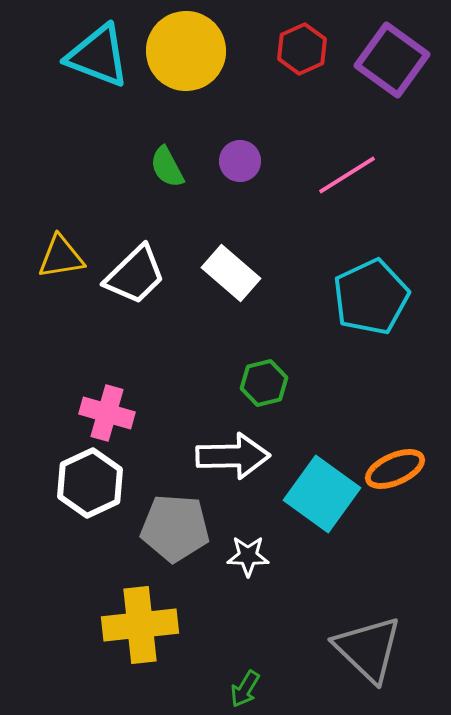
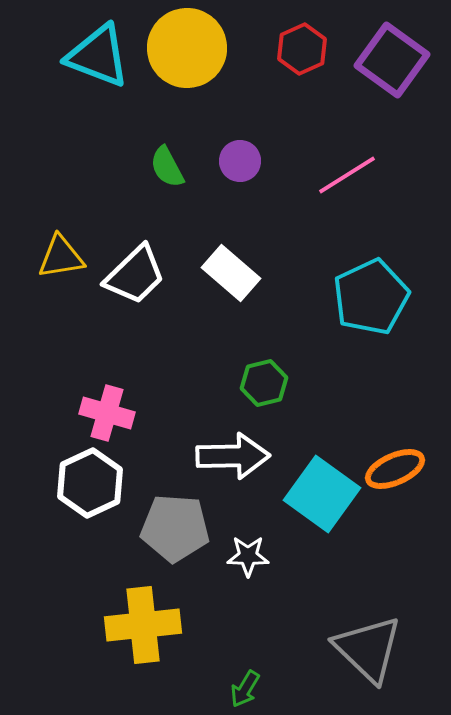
yellow circle: moved 1 px right, 3 px up
yellow cross: moved 3 px right
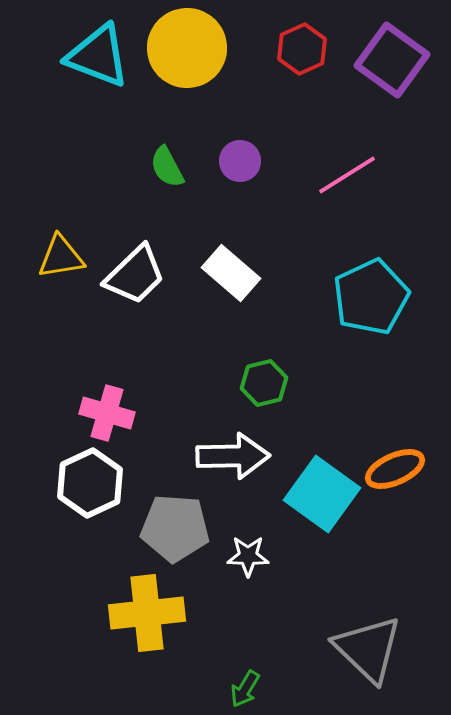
yellow cross: moved 4 px right, 12 px up
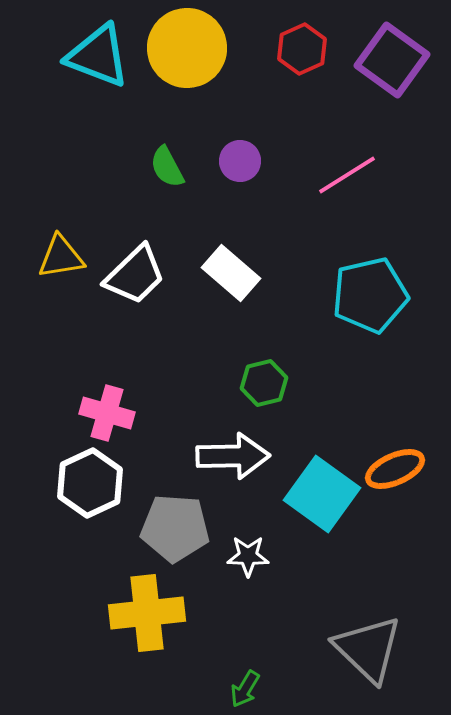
cyan pentagon: moved 1 px left, 2 px up; rotated 12 degrees clockwise
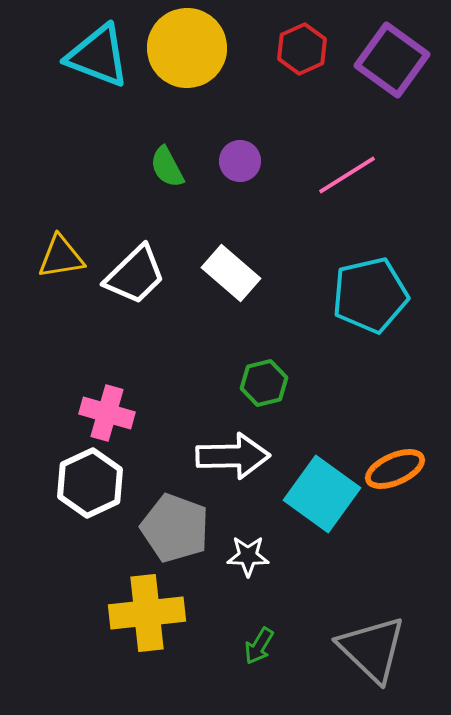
gray pentagon: rotated 16 degrees clockwise
gray triangle: moved 4 px right
green arrow: moved 14 px right, 43 px up
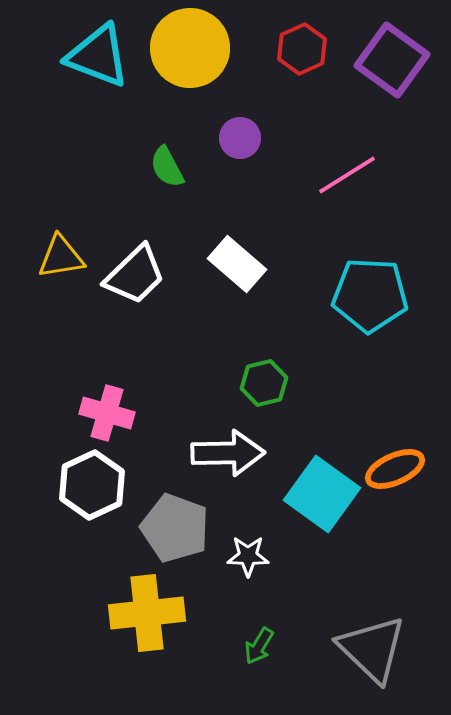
yellow circle: moved 3 px right
purple circle: moved 23 px up
white rectangle: moved 6 px right, 9 px up
cyan pentagon: rotated 16 degrees clockwise
white arrow: moved 5 px left, 3 px up
white hexagon: moved 2 px right, 2 px down
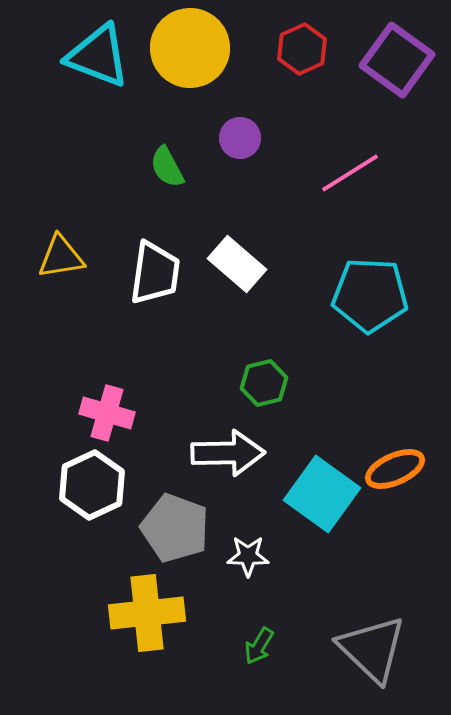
purple square: moved 5 px right
pink line: moved 3 px right, 2 px up
white trapezoid: moved 20 px right, 2 px up; rotated 38 degrees counterclockwise
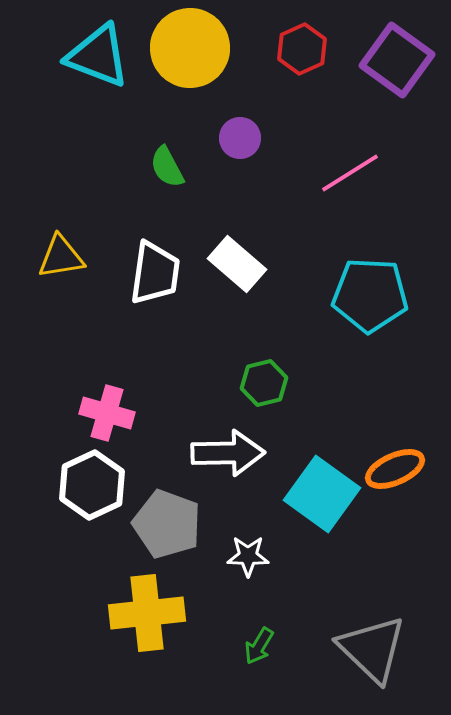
gray pentagon: moved 8 px left, 4 px up
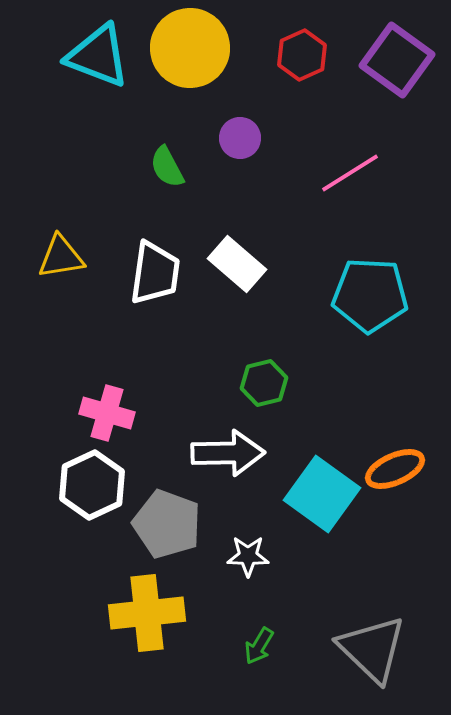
red hexagon: moved 6 px down
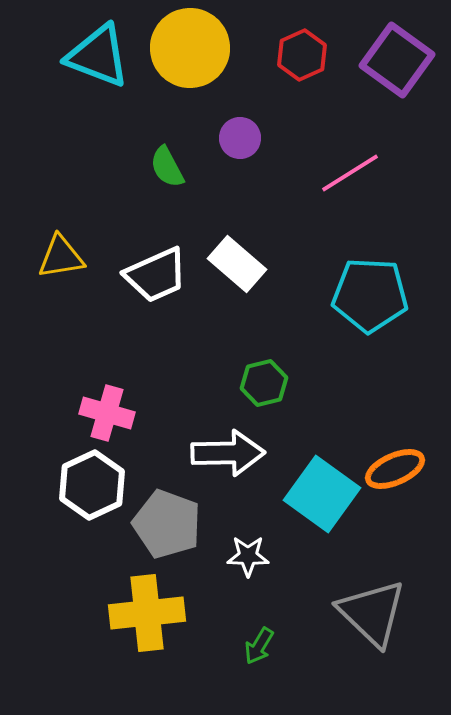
white trapezoid: moved 1 px right, 2 px down; rotated 58 degrees clockwise
gray triangle: moved 36 px up
